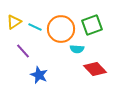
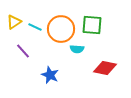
green square: rotated 25 degrees clockwise
red diamond: moved 10 px right, 1 px up; rotated 35 degrees counterclockwise
blue star: moved 11 px right
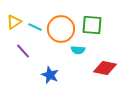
cyan semicircle: moved 1 px right, 1 px down
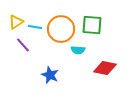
yellow triangle: moved 2 px right
cyan line: rotated 16 degrees counterclockwise
purple line: moved 6 px up
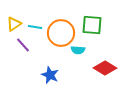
yellow triangle: moved 2 px left, 2 px down
orange circle: moved 4 px down
red diamond: rotated 20 degrees clockwise
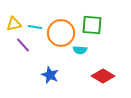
yellow triangle: rotated 21 degrees clockwise
cyan semicircle: moved 2 px right
red diamond: moved 2 px left, 8 px down
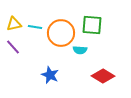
purple line: moved 10 px left, 2 px down
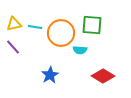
blue star: rotated 18 degrees clockwise
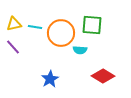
blue star: moved 4 px down
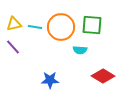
orange circle: moved 6 px up
blue star: moved 1 px down; rotated 30 degrees clockwise
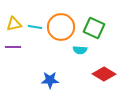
green square: moved 2 px right, 3 px down; rotated 20 degrees clockwise
purple line: rotated 49 degrees counterclockwise
red diamond: moved 1 px right, 2 px up
